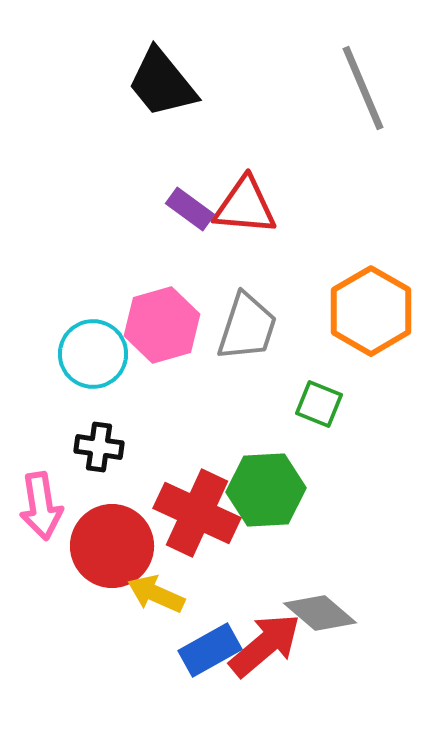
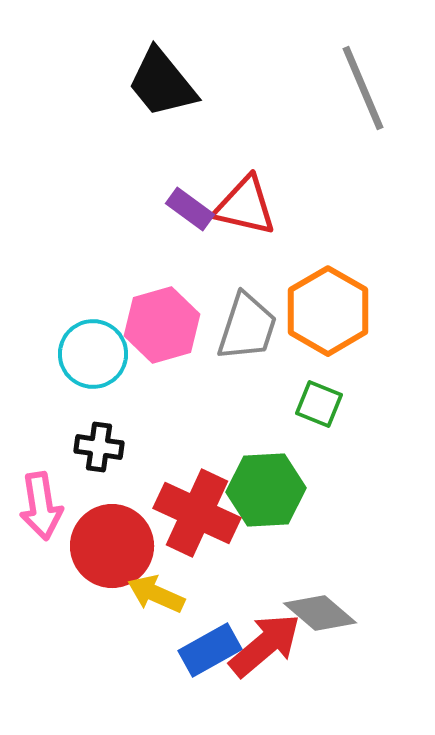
red triangle: rotated 8 degrees clockwise
orange hexagon: moved 43 px left
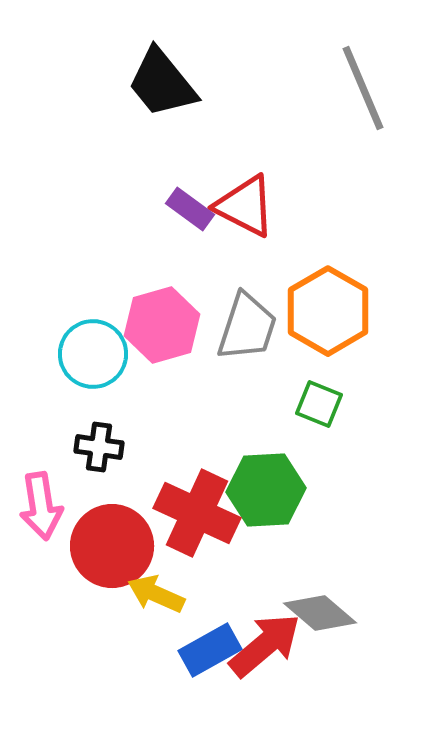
red triangle: rotated 14 degrees clockwise
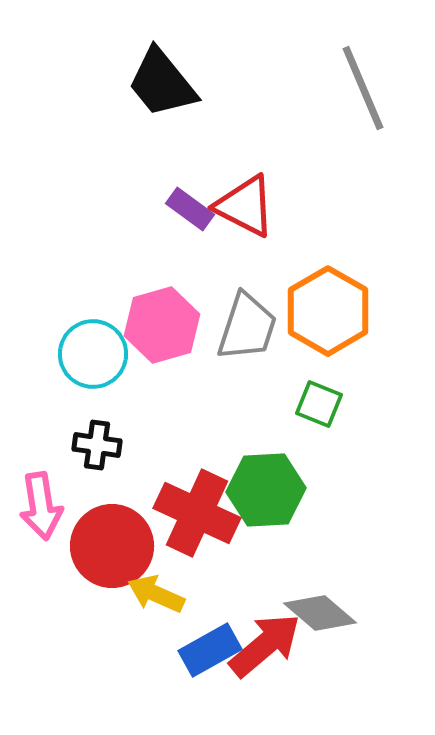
black cross: moved 2 px left, 2 px up
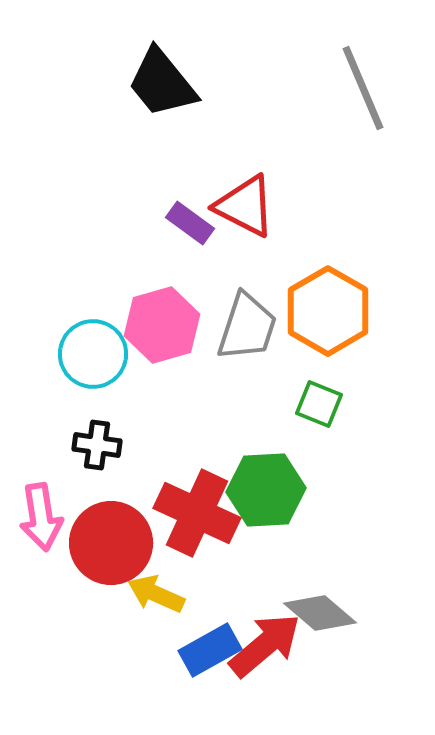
purple rectangle: moved 14 px down
pink arrow: moved 11 px down
red circle: moved 1 px left, 3 px up
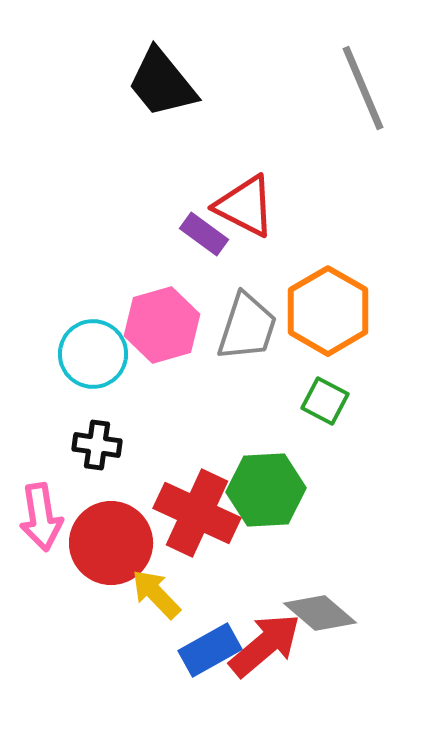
purple rectangle: moved 14 px right, 11 px down
green square: moved 6 px right, 3 px up; rotated 6 degrees clockwise
yellow arrow: rotated 22 degrees clockwise
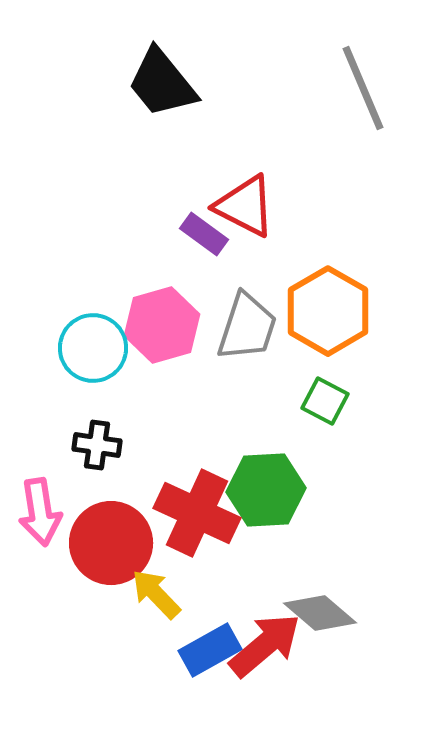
cyan circle: moved 6 px up
pink arrow: moved 1 px left, 5 px up
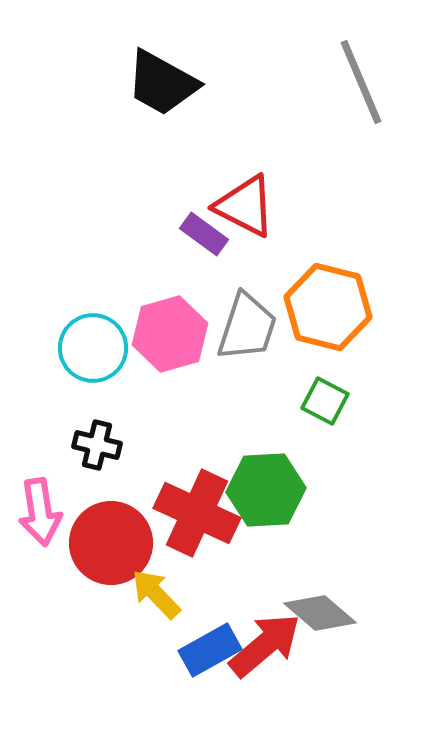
black trapezoid: rotated 22 degrees counterclockwise
gray line: moved 2 px left, 6 px up
orange hexagon: moved 4 px up; rotated 16 degrees counterclockwise
pink hexagon: moved 8 px right, 9 px down
black cross: rotated 6 degrees clockwise
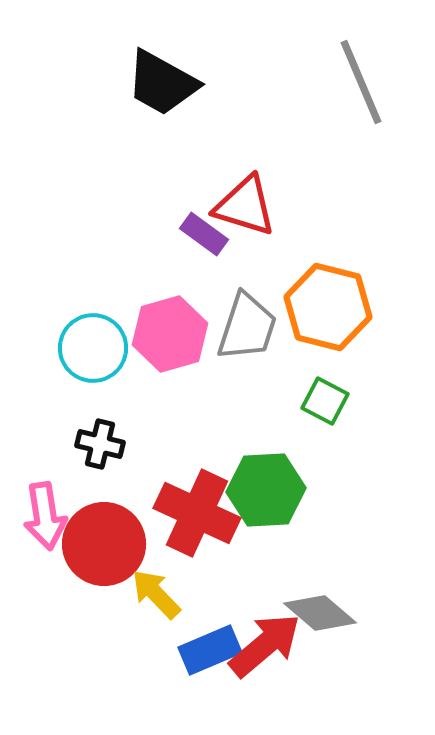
red triangle: rotated 10 degrees counterclockwise
black cross: moved 3 px right, 1 px up
pink arrow: moved 5 px right, 4 px down
red circle: moved 7 px left, 1 px down
blue rectangle: rotated 6 degrees clockwise
